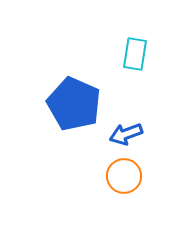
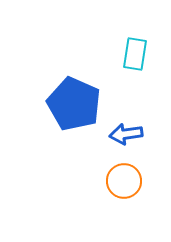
blue arrow: rotated 12 degrees clockwise
orange circle: moved 5 px down
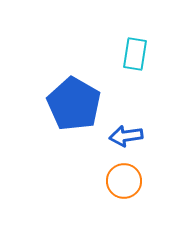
blue pentagon: rotated 6 degrees clockwise
blue arrow: moved 2 px down
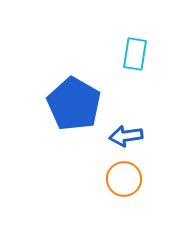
orange circle: moved 2 px up
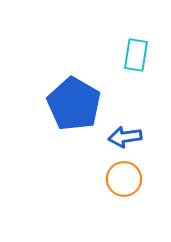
cyan rectangle: moved 1 px right, 1 px down
blue arrow: moved 1 px left, 1 px down
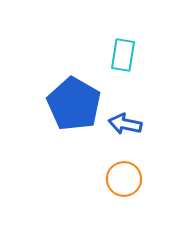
cyan rectangle: moved 13 px left
blue arrow: moved 13 px up; rotated 20 degrees clockwise
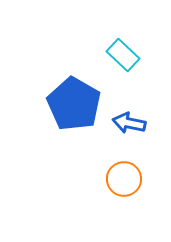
cyan rectangle: rotated 56 degrees counterclockwise
blue arrow: moved 4 px right, 1 px up
